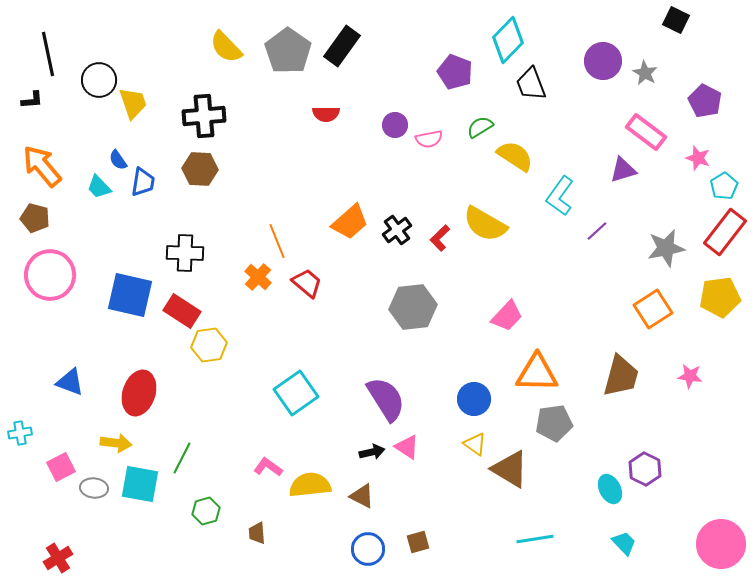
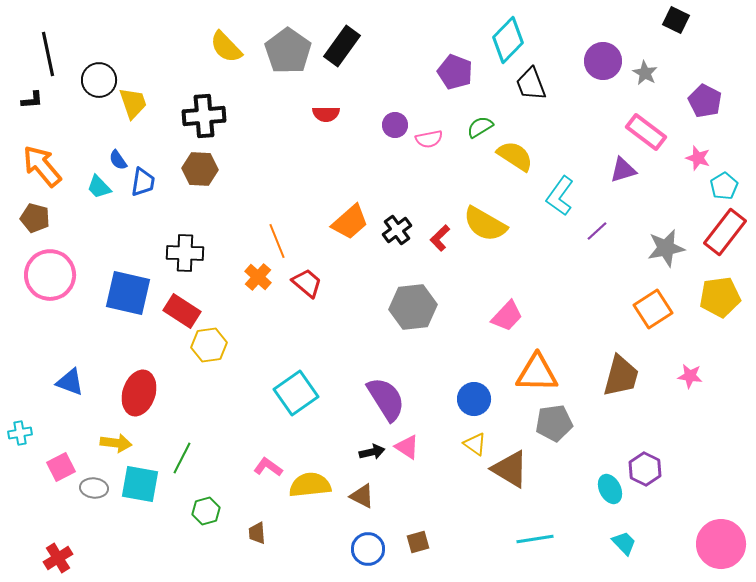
blue square at (130, 295): moved 2 px left, 2 px up
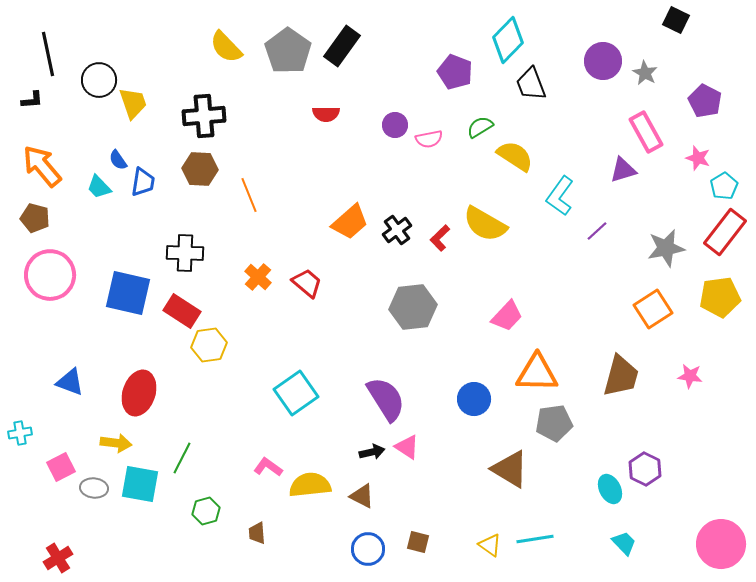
pink rectangle at (646, 132): rotated 24 degrees clockwise
orange line at (277, 241): moved 28 px left, 46 px up
yellow triangle at (475, 444): moved 15 px right, 101 px down
brown square at (418, 542): rotated 30 degrees clockwise
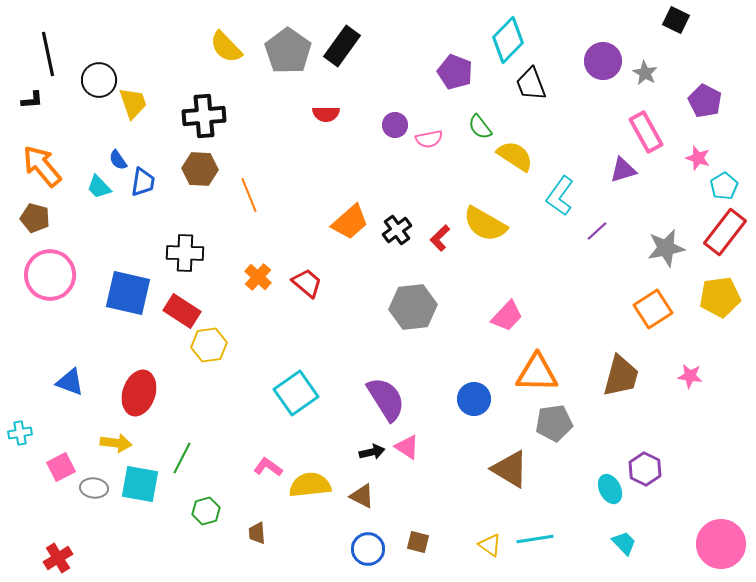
green semicircle at (480, 127): rotated 96 degrees counterclockwise
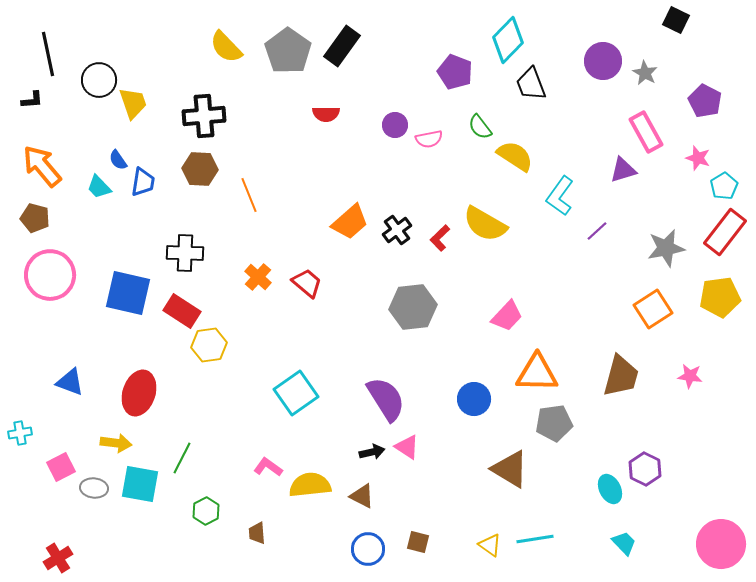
green hexagon at (206, 511): rotated 12 degrees counterclockwise
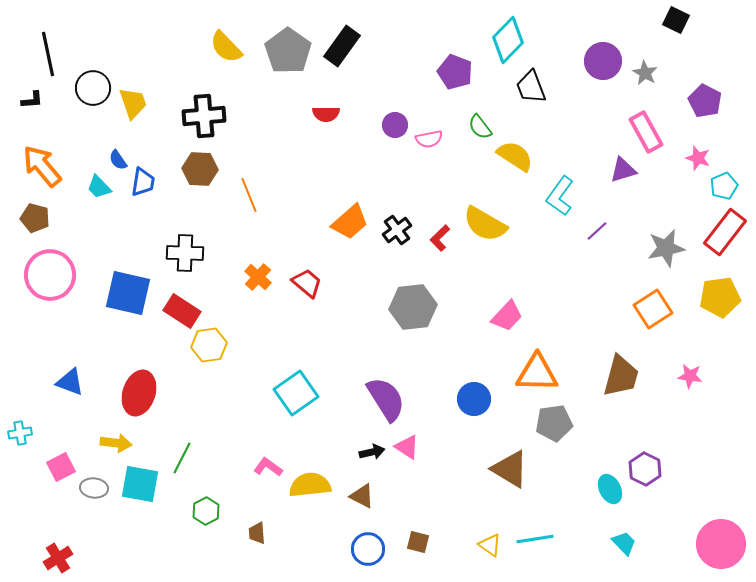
black circle at (99, 80): moved 6 px left, 8 px down
black trapezoid at (531, 84): moved 3 px down
cyan pentagon at (724, 186): rotated 8 degrees clockwise
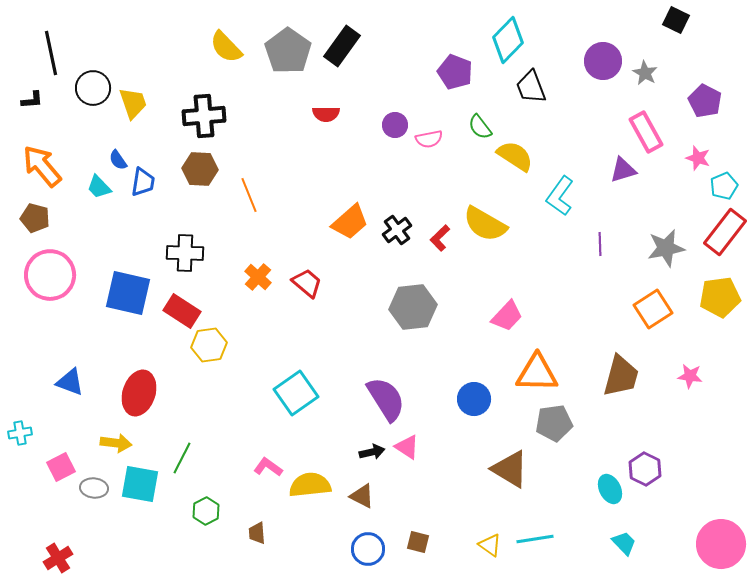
black line at (48, 54): moved 3 px right, 1 px up
purple line at (597, 231): moved 3 px right, 13 px down; rotated 50 degrees counterclockwise
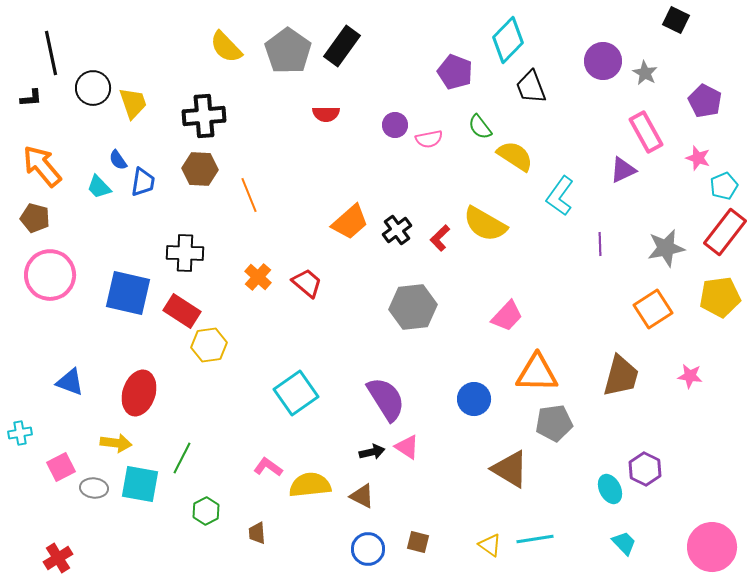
black L-shape at (32, 100): moved 1 px left, 2 px up
purple triangle at (623, 170): rotated 8 degrees counterclockwise
pink circle at (721, 544): moved 9 px left, 3 px down
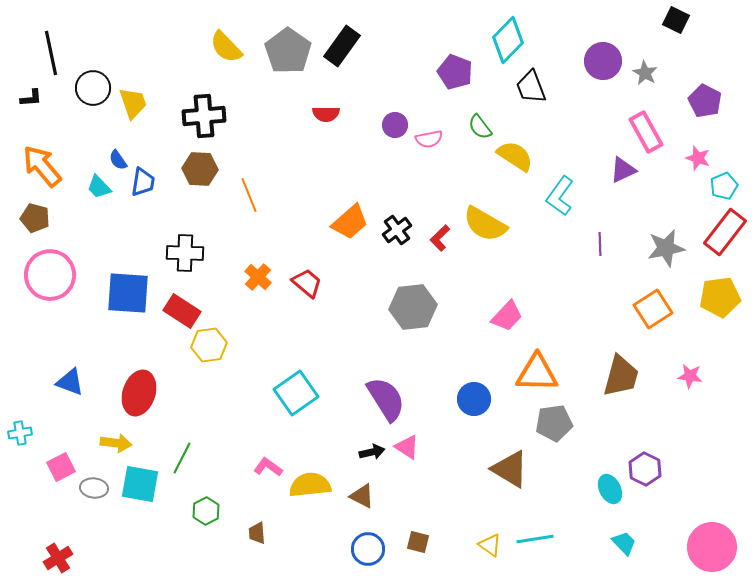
blue square at (128, 293): rotated 9 degrees counterclockwise
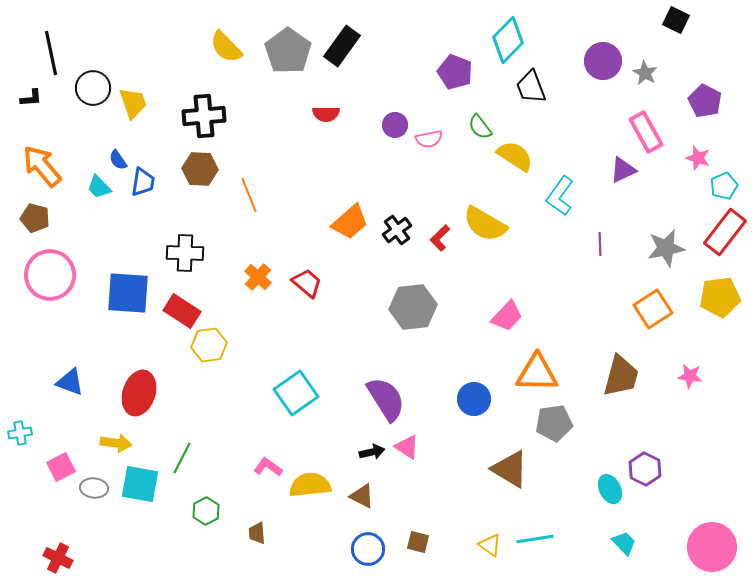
red cross at (58, 558): rotated 32 degrees counterclockwise
